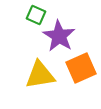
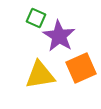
green square: moved 3 px down
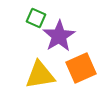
purple star: rotated 8 degrees clockwise
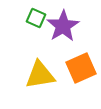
purple star: moved 4 px right, 10 px up
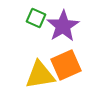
orange square: moved 15 px left, 3 px up
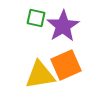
green square: rotated 12 degrees counterclockwise
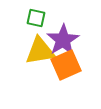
purple star: moved 14 px down
yellow triangle: moved 24 px up
